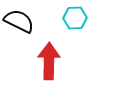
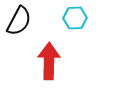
black semicircle: rotated 92 degrees clockwise
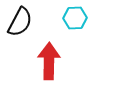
black semicircle: moved 1 px right, 1 px down
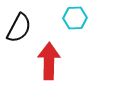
black semicircle: moved 1 px left, 6 px down
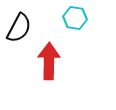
cyan hexagon: rotated 10 degrees clockwise
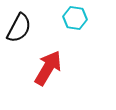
red arrow: moved 1 px left, 7 px down; rotated 30 degrees clockwise
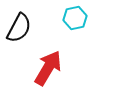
cyan hexagon: rotated 20 degrees counterclockwise
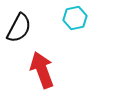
red arrow: moved 6 px left, 2 px down; rotated 51 degrees counterclockwise
